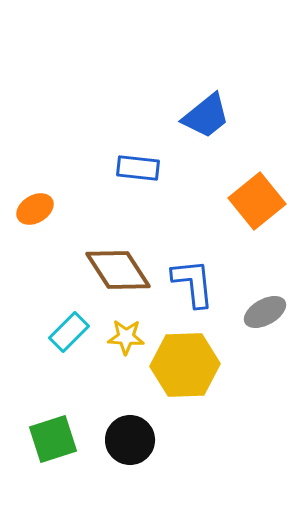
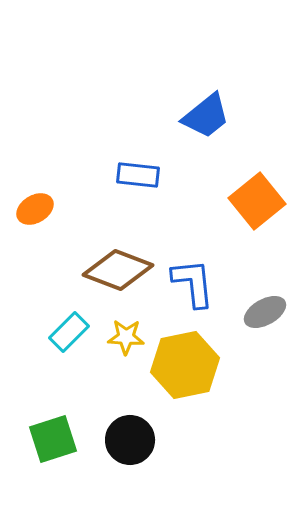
blue rectangle: moved 7 px down
brown diamond: rotated 36 degrees counterclockwise
yellow hexagon: rotated 10 degrees counterclockwise
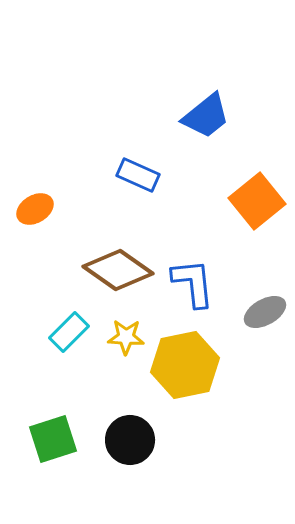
blue rectangle: rotated 18 degrees clockwise
brown diamond: rotated 14 degrees clockwise
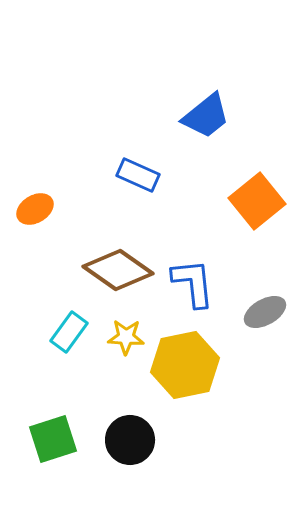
cyan rectangle: rotated 9 degrees counterclockwise
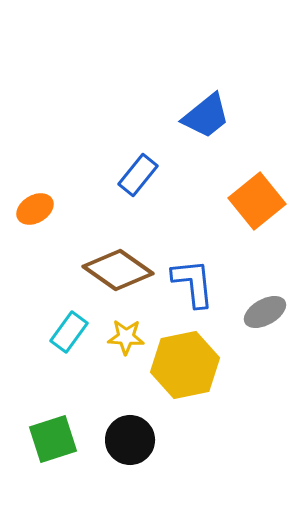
blue rectangle: rotated 75 degrees counterclockwise
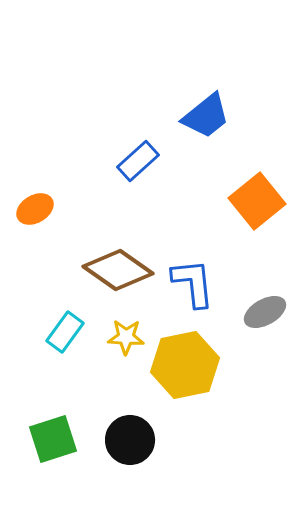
blue rectangle: moved 14 px up; rotated 9 degrees clockwise
cyan rectangle: moved 4 px left
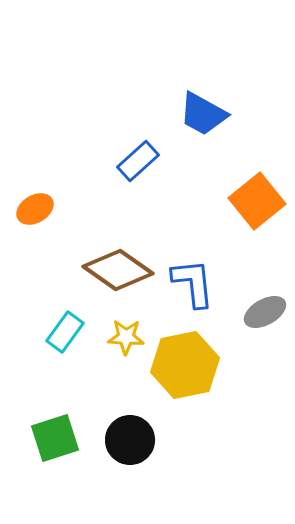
blue trapezoid: moved 3 px left, 2 px up; rotated 68 degrees clockwise
green square: moved 2 px right, 1 px up
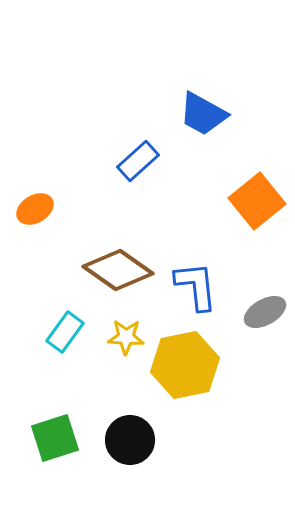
blue L-shape: moved 3 px right, 3 px down
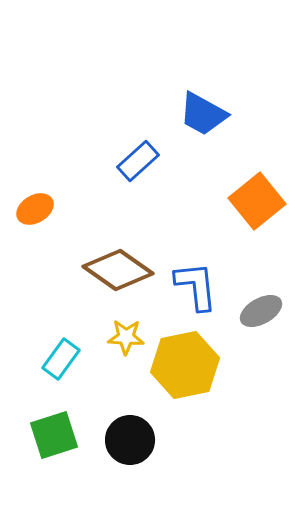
gray ellipse: moved 4 px left, 1 px up
cyan rectangle: moved 4 px left, 27 px down
green square: moved 1 px left, 3 px up
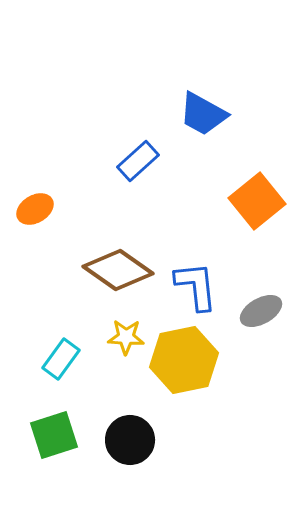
yellow hexagon: moved 1 px left, 5 px up
